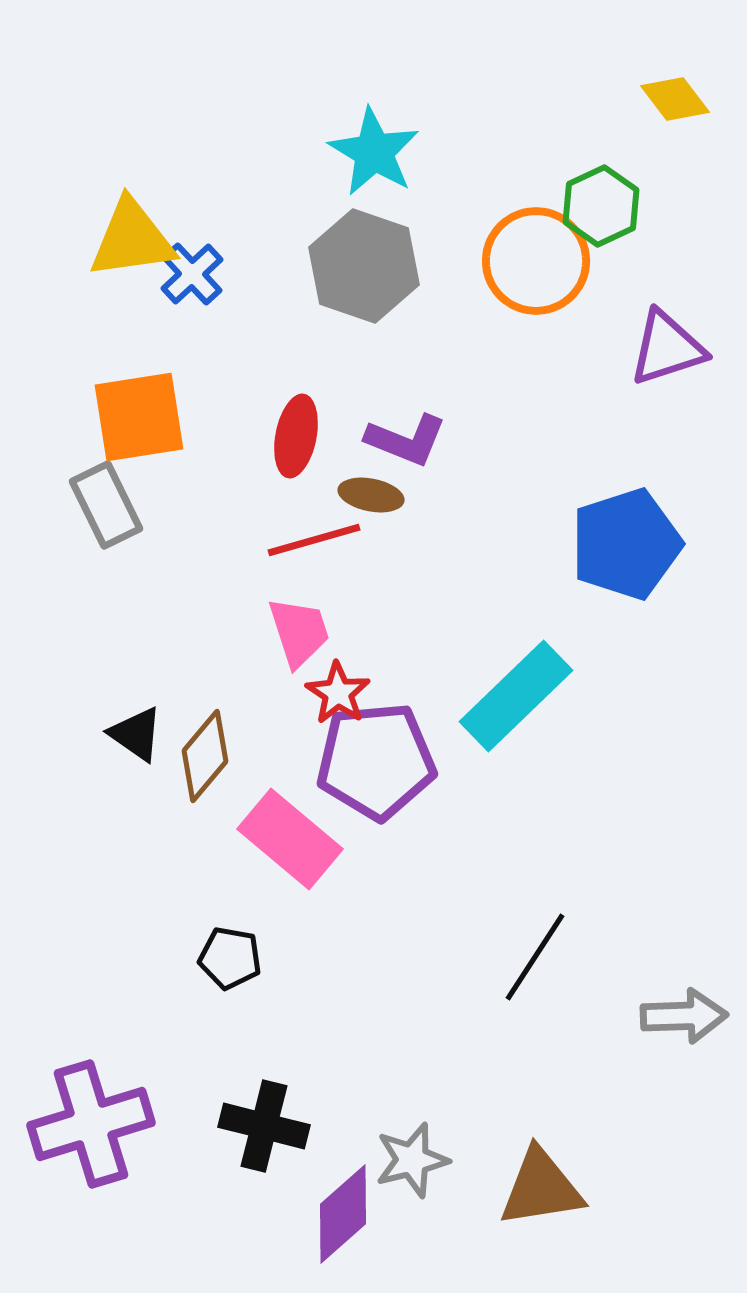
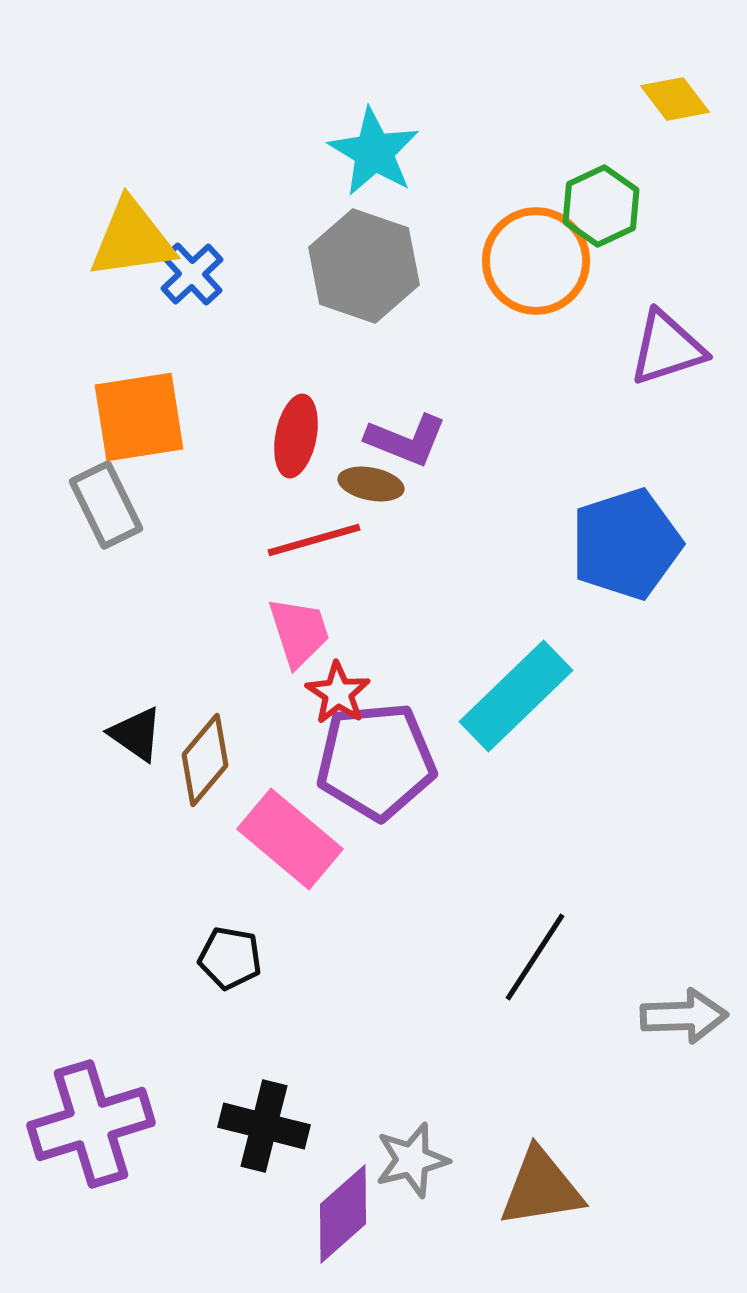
brown ellipse: moved 11 px up
brown diamond: moved 4 px down
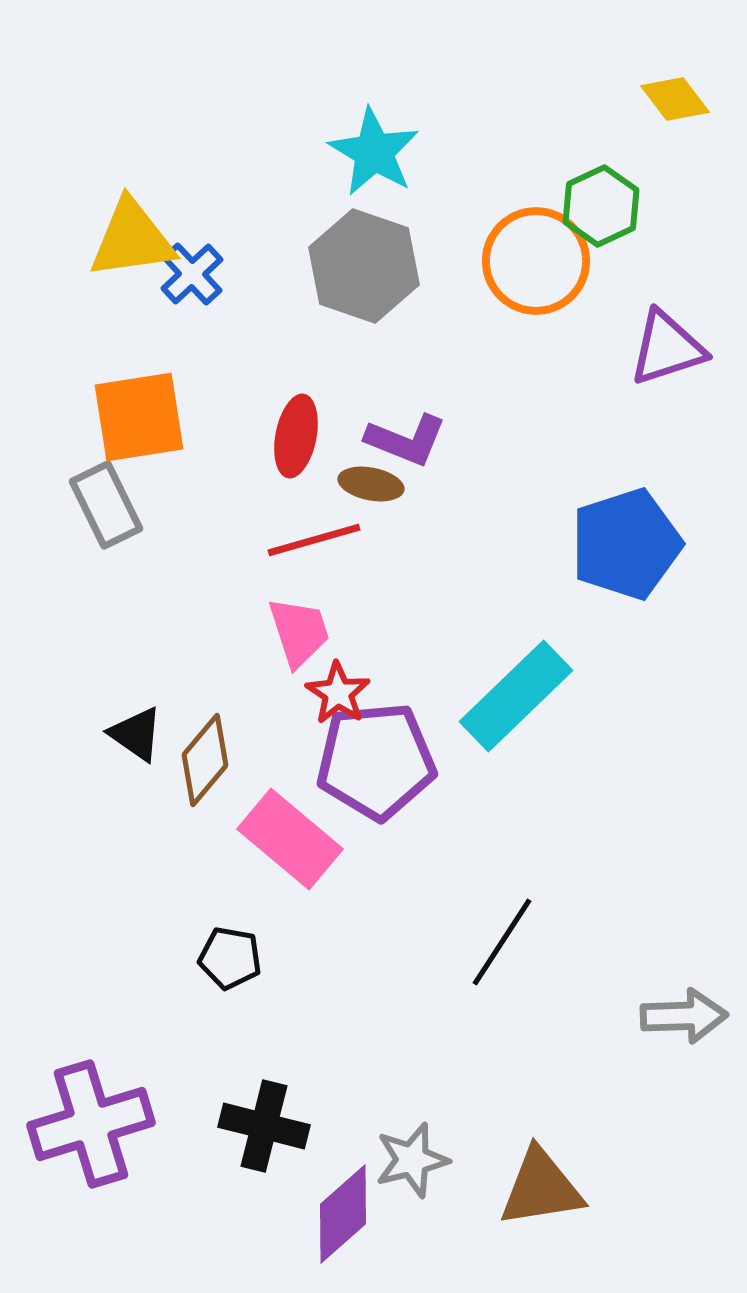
black line: moved 33 px left, 15 px up
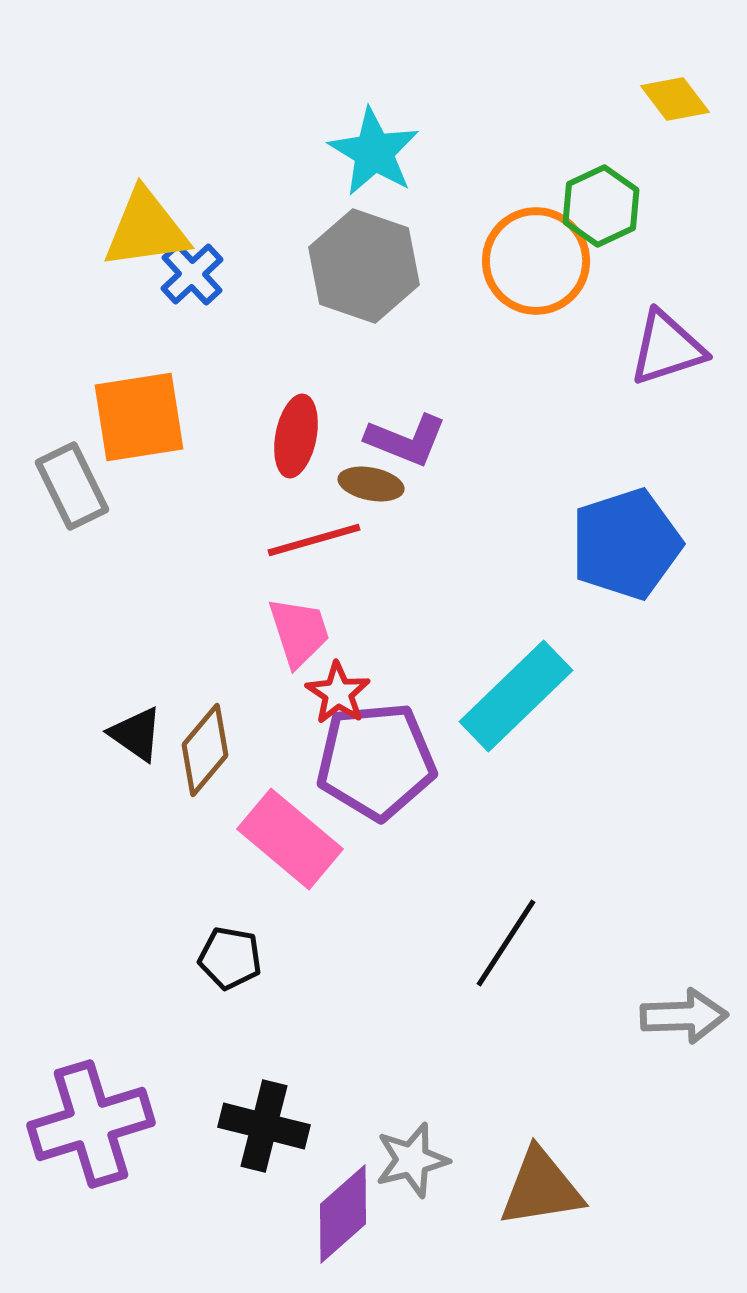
yellow triangle: moved 14 px right, 10 px up
gray rectangle: moved 34 px left, 19 px up
brown diamond: moved 10 px up
black line: moved 4 px right, 1 px down
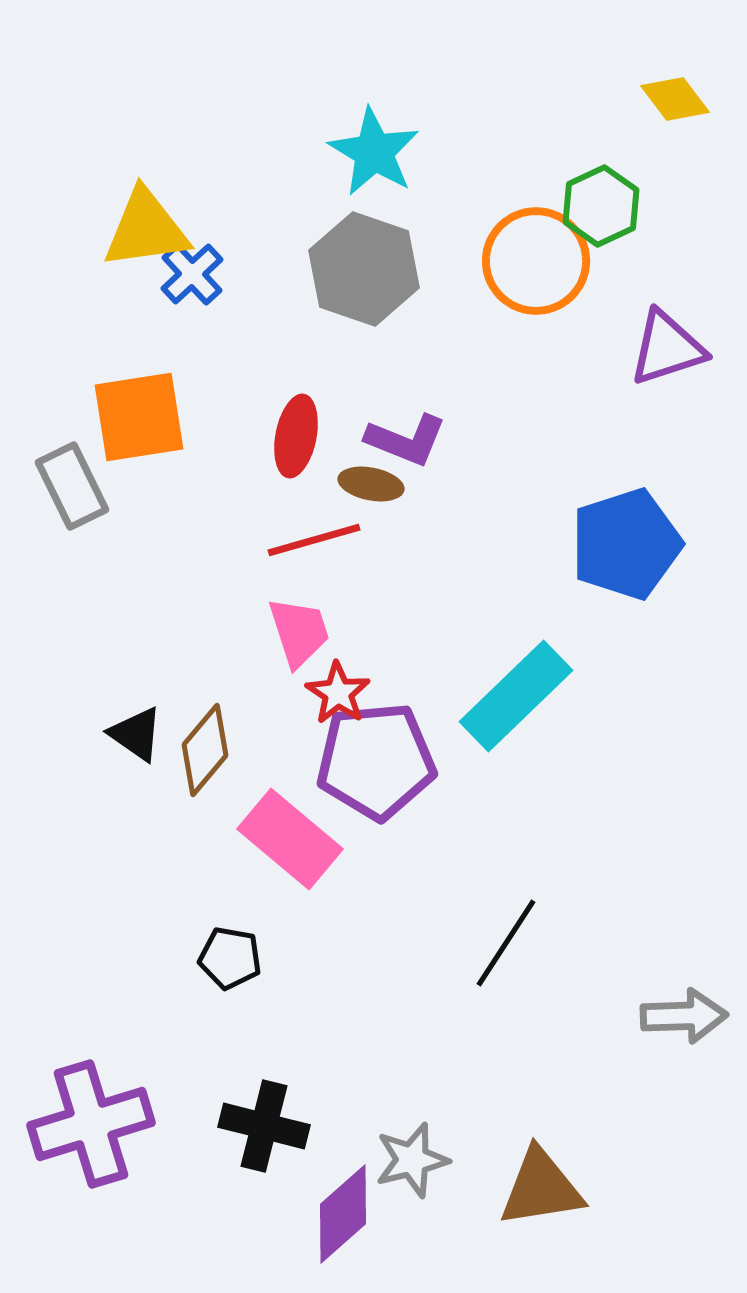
gray hexagon: moved 3 px down
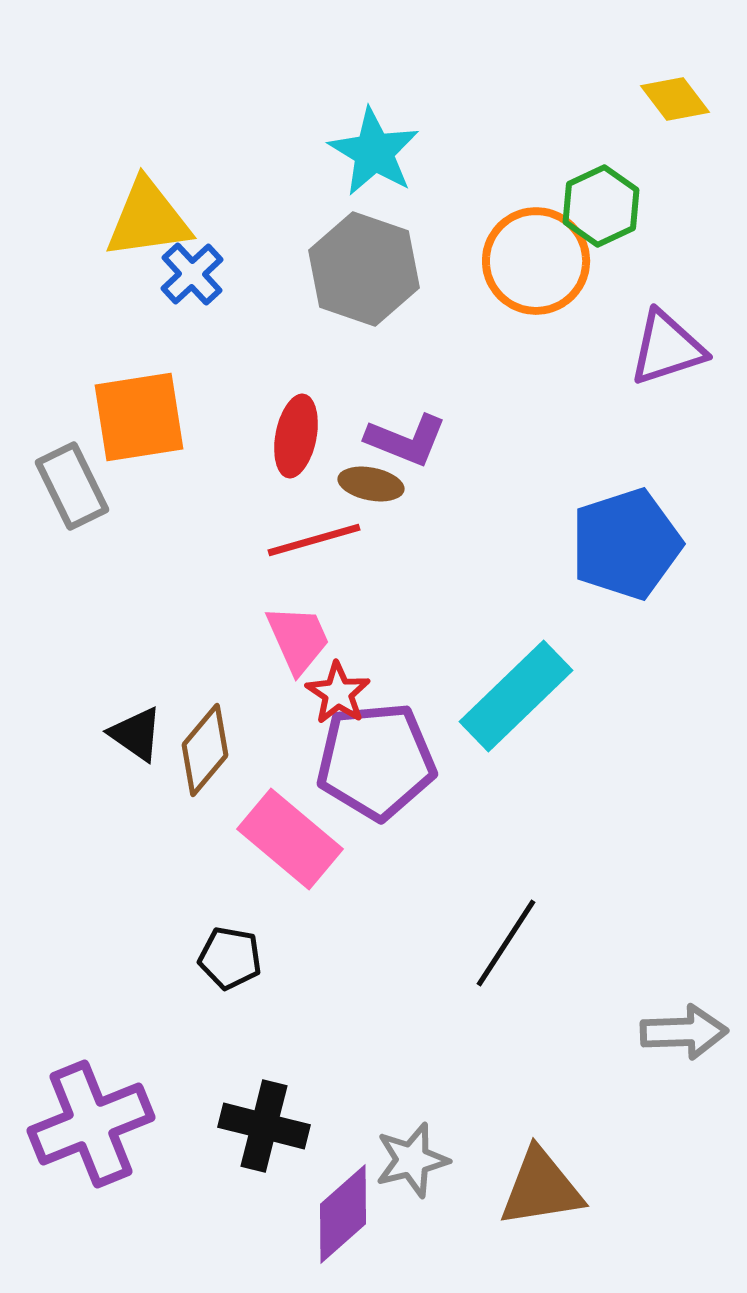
yellow triangle: moved 2 px right, 10 px up
pink trapezoid: moved 1 px left, 7 px down; rotated 6 degrees counterclockwise
gray arrow: moved 16 px down
purple cross: rotated 5 degrees counterclockwise
